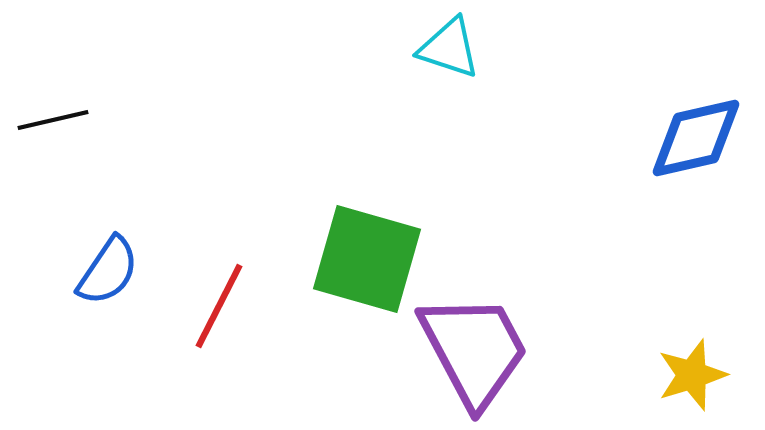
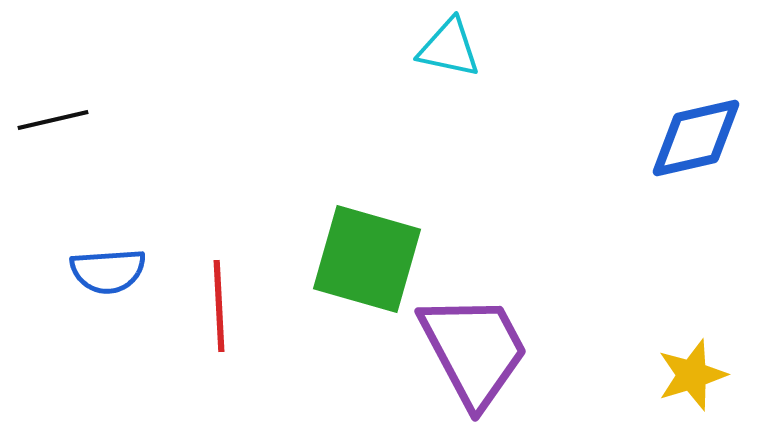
cyan triangle: rotated 6 degrees counterclockwise
blue semicircle: rotated 52 degrees clockwise
red line: rotated 30 degrees counterclockwise
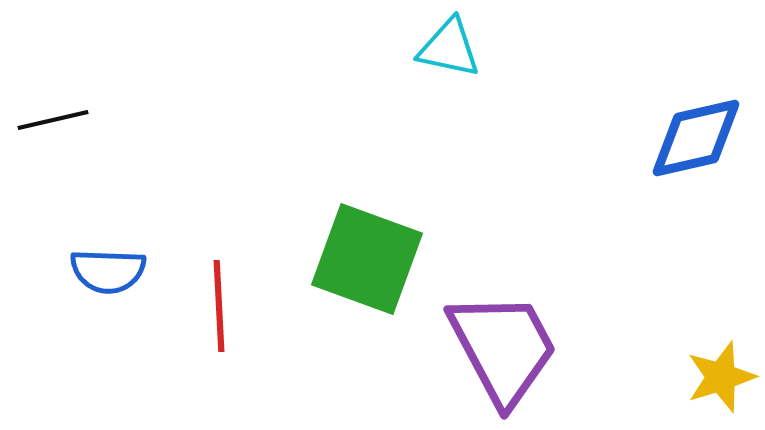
green square: rotated 4 degrees clockwise
blue semicircle: rotated 6 degrees clockwise
purple trapezoid: moved 29 px right, 2 px up
yellow star: moved 29 px right, 2 px down
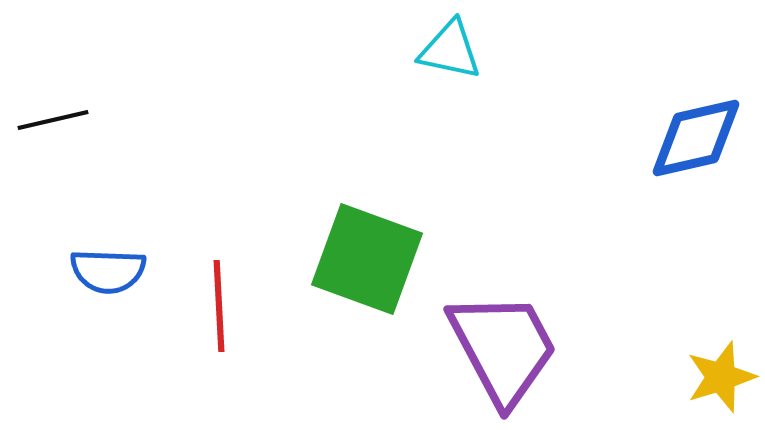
cyan triangle: moved 1 px right, 2 px down
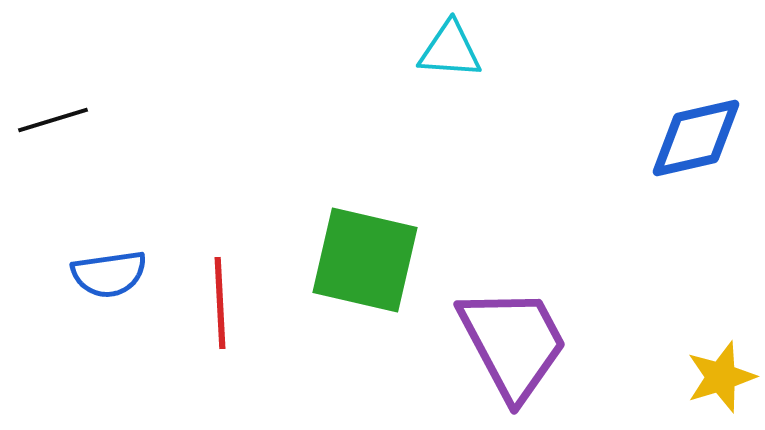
cyan triangle: rotated 8 degrees counterclockwise
black line: rotated 4 degrees counterclockwise
green square: moved 2 px left, 1 px down; rotated 7 degrees counterclockwise
blue semicircle: moved 1 px right, 3 px down; rotated 10 degrees counterclockwise
red line: moved 1 px right, 3 px up
purple trapezoid: moved 10 px right, 5 px up
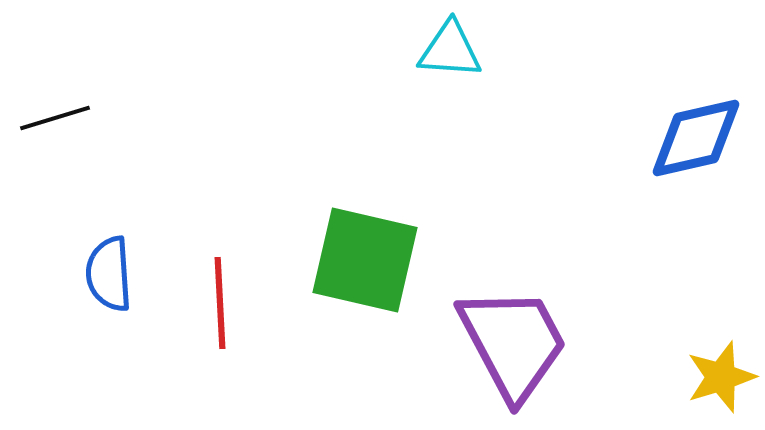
black line: moved 2 px right, 2 px up
blue semicircle: rotated 94 degrees clockwise
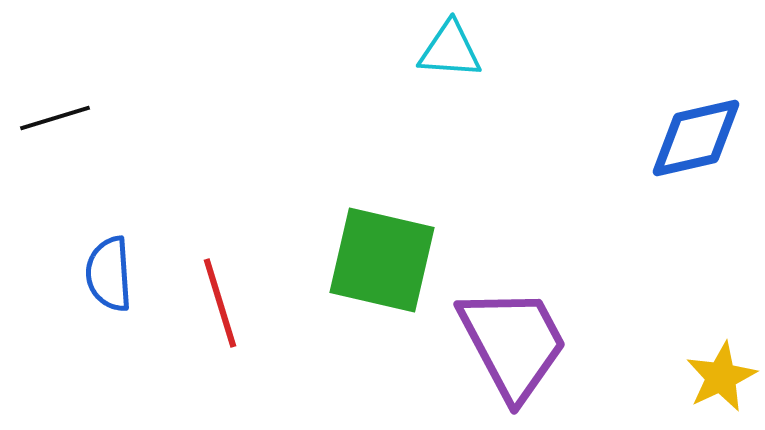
green square: moved 17 px right
red line: rotated 14 degrees counterclockwise
yellow star: rotated 8 degrees counterclockwise
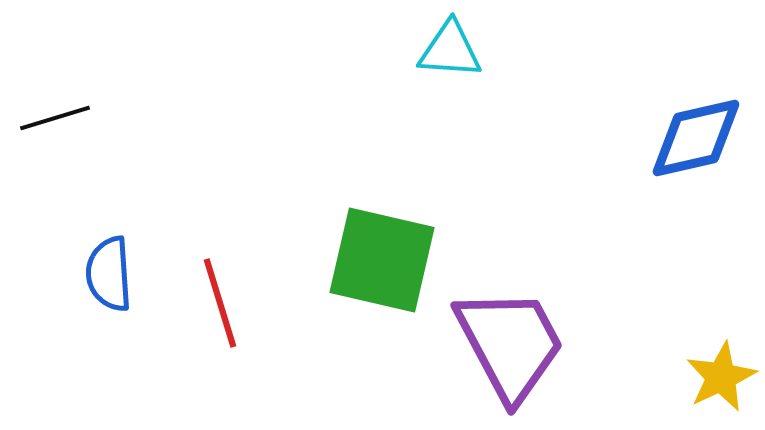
purple trapezoid: moved 3 px left, 1 px down
